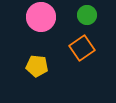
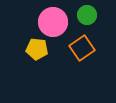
pink circle: moved 12 px right, 5 px down
yellow pentagon: moved 17 px up
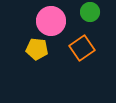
green circle: moved 3 px right, 3 px up
pink circle: moved 2 px left, 1 px up
